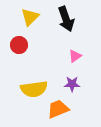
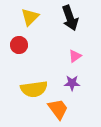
black arrow: moved 4 px right, 1 px up
purple star: moved 1 px up
orange trapezoid: rotated 75 degrees clockwise
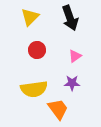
red circle: moved 18 px right, 5 px down
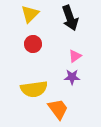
yellow triangle: moved 3 px up
red circle: moved 4 px left, 6 px up
purple star: moved 6 px up
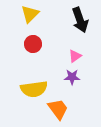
black arrow: moved 10 px right, 2 px down
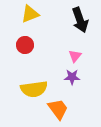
yellow triangle: rotated 24 degrees clockwise
red circle: moved 8 px left, 1 px down
pink triangle: rotated 16 degrees counterclockwise
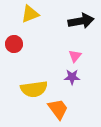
black arrow: moved 1 px right, 1 px down; rotated 80 degrees counterclockwise
red circle: moved 11 px left, 1 px up
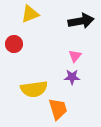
orange trapezoid: rotated 20 degrees clockwise
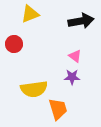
pink triangle: rotated 32 degrees counterclockwise
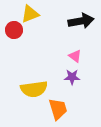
red circle: moved 14 px up
